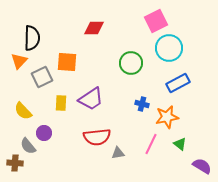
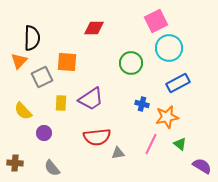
gray semicircle: moved 24 px right, 22 px down
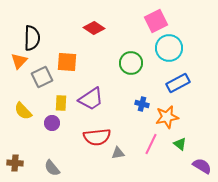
red diamond: rotated 35 degrees clockwise
purple circle: moved 8 px right, 10 px up
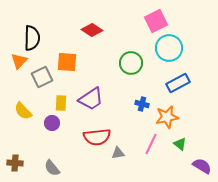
red diamond: moved 2 px left, 2 px down
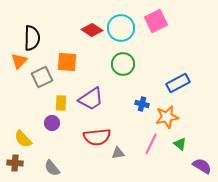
cyan circle: moved 48 px left, 20 px up
green circle: moved 8 px left, 1 px down
yellow semicircle: moved 28 px down
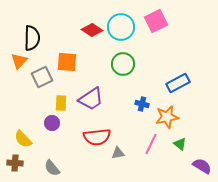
cyan circle: moved 1 px up
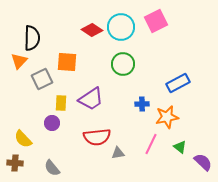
gray square: moved 2 px down
blue cross: rotated 16 degrees counterclockwise
green triangle: moved 3 px down
purple semicircle: moved 1 px right, 4 px up; rotated 12 degrees clockwise
